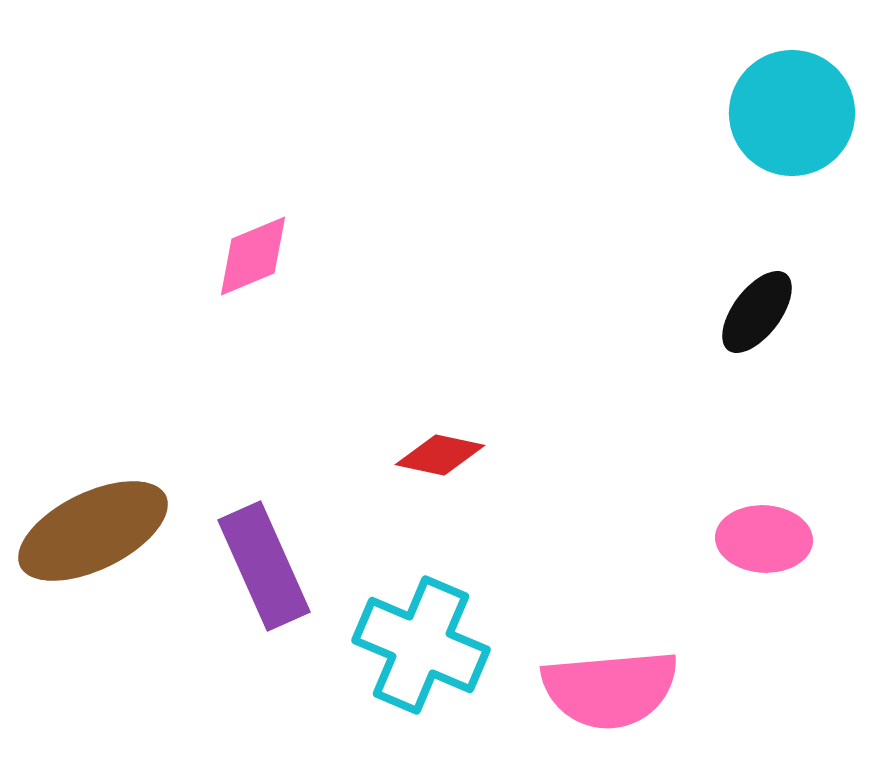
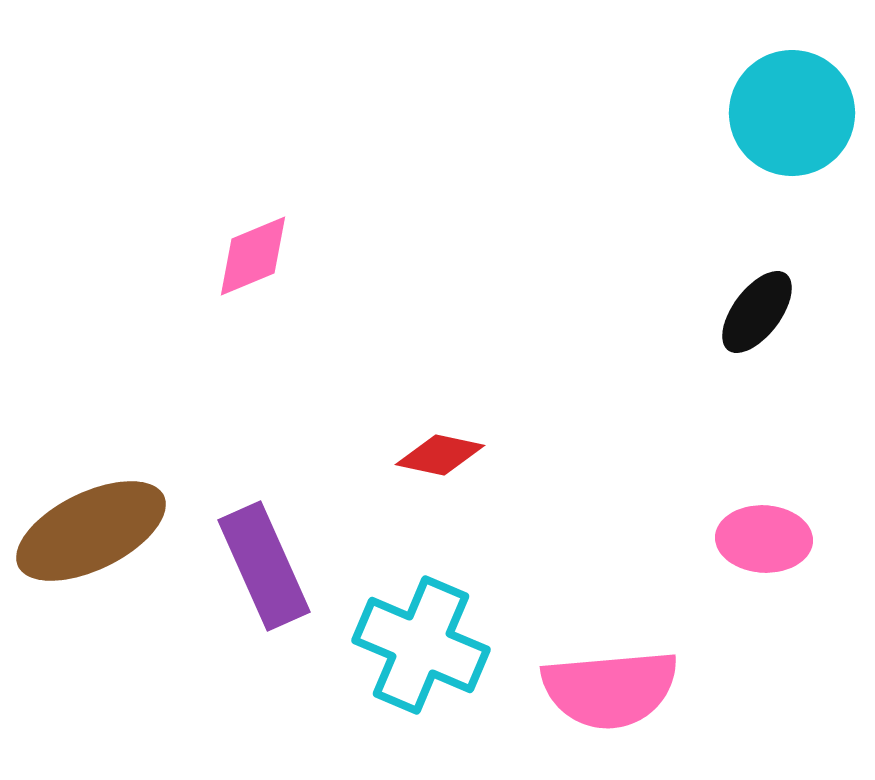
brown ellipse: moved 2 px left
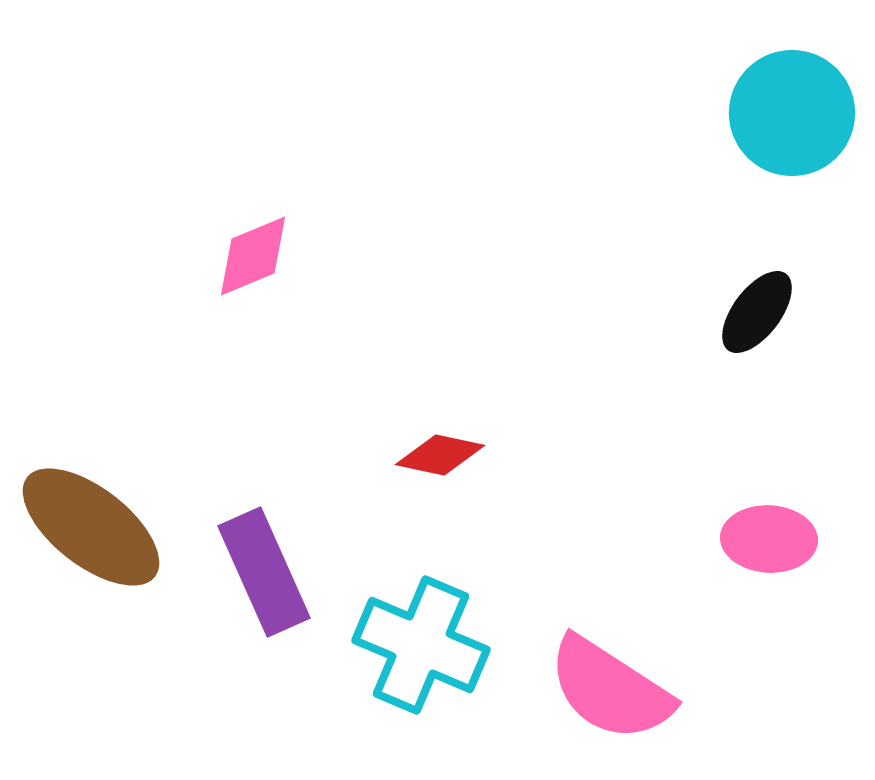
brown ellipse: moved 4 px up; rotated 64 degrees clockwise
pink ellipse: moved 5 px right
purple rectangle: moved 6 px down
pink semicircle: rotated 38 degrees clockwise
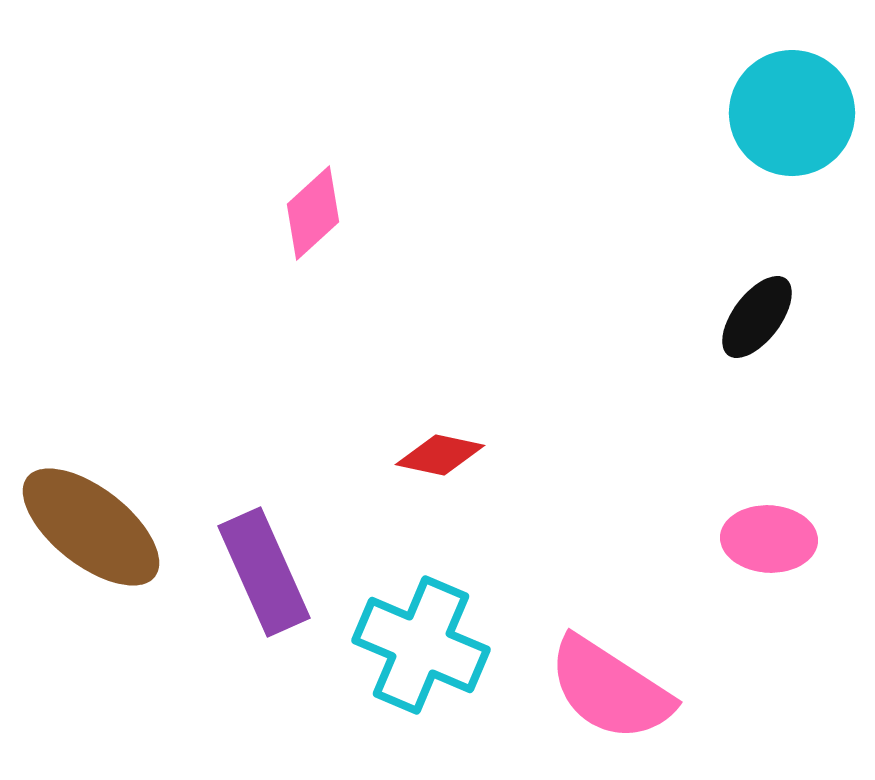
pink diamond: moved 60 px right, 43 px up; rotated 20 degrees counterclockwise
black ellipse: moved 5 px down
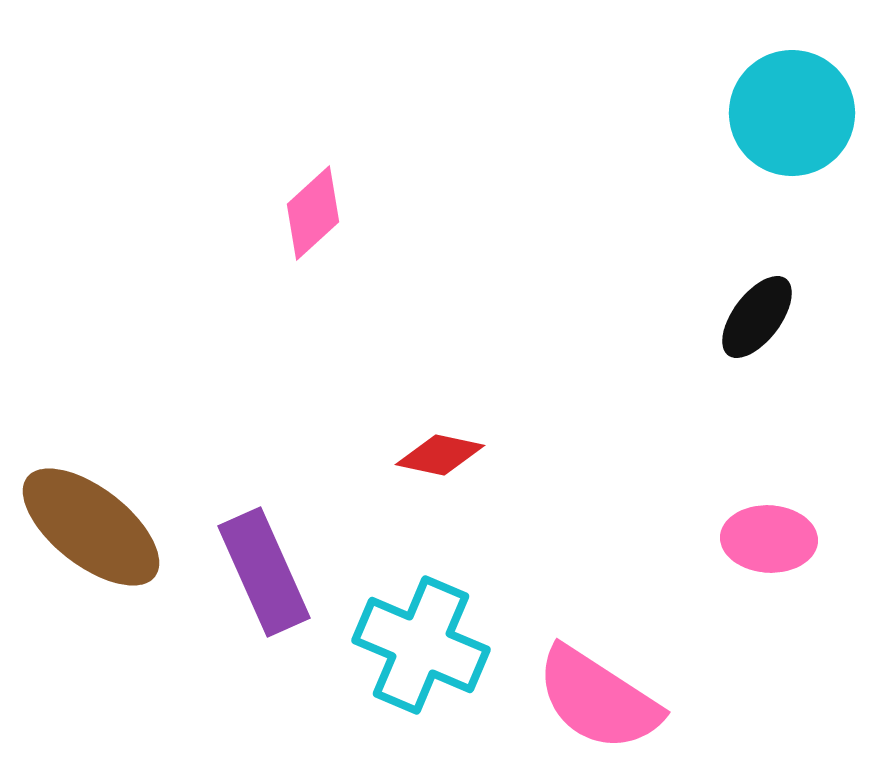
pink semicircle: moved 12 px left, 10 px down
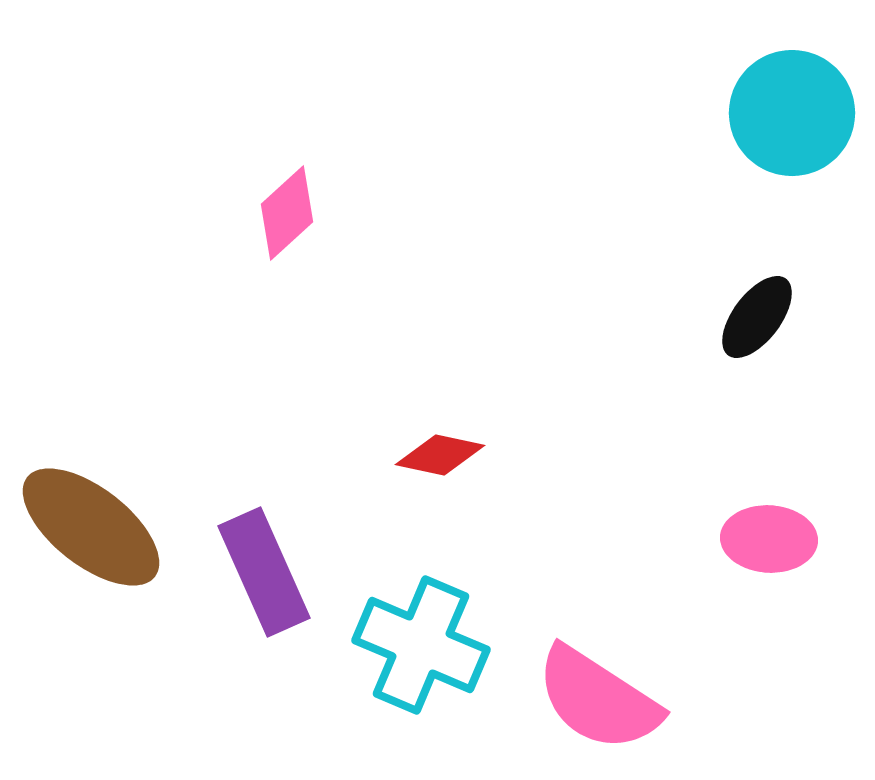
pink diamond: moved 26 px left
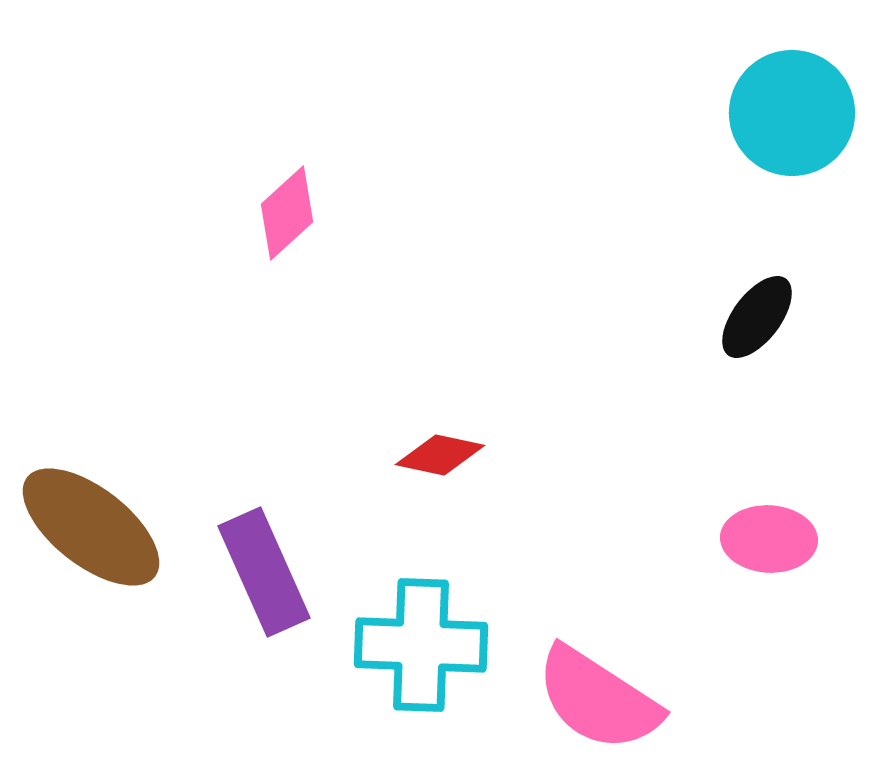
cyan cross: rotated 21 degrees counterclockwise
